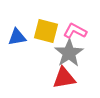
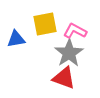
yellow square: moved 1 px left, 7 px up; rotated 25 degrees counterclockwise
blue triangle: moved 1 px left, 2 px down
red triangle: rotated 30 degrees clockwise
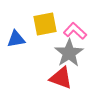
pink L-shape: rotated 15 degrees clockwise
red triangle: moved 3 px left
